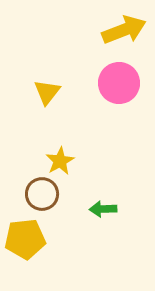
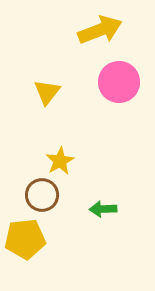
yellow arrow: moved 24 px left
pink circle: moved 1 px up
brown circle: moved 1 px down
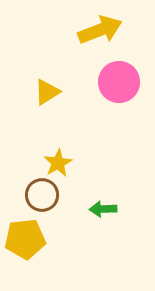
yellow triangle: rotated 20 degrees clockwise
yellow star: moved 2 px left, 2 px down
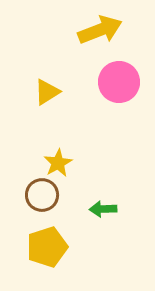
yellow pentagon: moved 22 px right, 8 px down; rotated 12 degrees counterclockwise
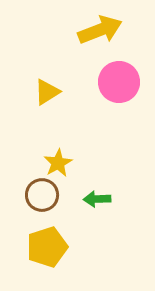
green arrow: moved 6 px left, 10 px up
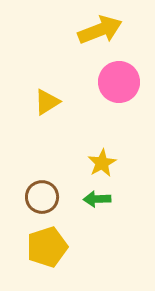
yellow triangle: moved 10 px down
yellow star: moved 44 px right
brown circle: moved 2 px down
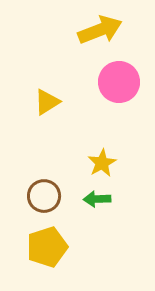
brown circle: moved 2 px right, 1 px up
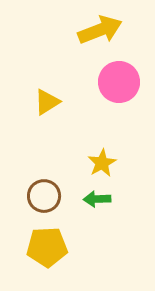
yellow pentagon: rotated 15 degrees clockwise
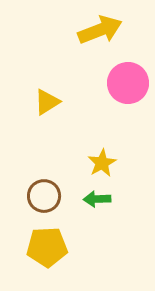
pink circle: moved 9 px right, 1 px down
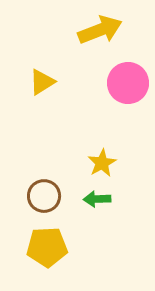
yellow triangle: moved 5 px left, 20 px up
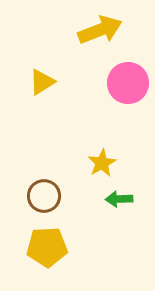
green arrow: moved 22 px right
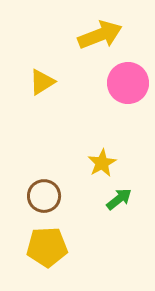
yellow arrow: moved 5 px down
green arrow: rotated 144 degrees clockwise
